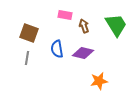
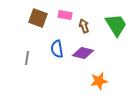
brown square: moved 9 px right, 15 px up
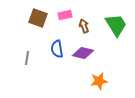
pink rectangle: rotated 24 degrees counterclockwise
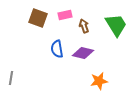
gray line: moved 16 px left, 20 px down
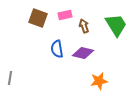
gray line: moved 1 px left
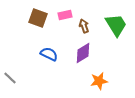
blue semicircle: moved 8 px left, 5 px down; rotated 126 degrees clockwise
purple diamond: rotated 45 degrees counterclockwise
gray line: rotated 56 degrees counterclockwise
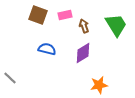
brown square: moved 3 px up
blue semicircle: moved 2 px left, 5 px up; rotated 12 degrees counterclockwise
orange star: moved 4 px down
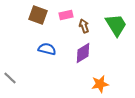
pink rectangle: moved 1 px right
orange star: moved 1 px right, 1 px up
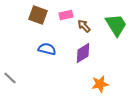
brown arrow: rotated 24 degrees counterclockwise
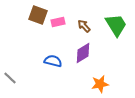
pink rectangle: moved 8 px left, 7 px down
blue semicircle: moved 6 px right, 12 px down
